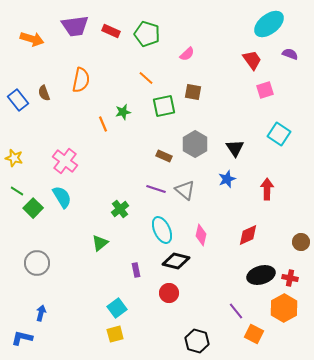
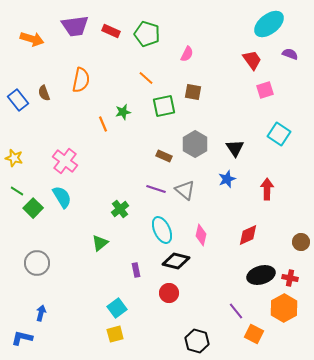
pink semicircle at (187, 54): rotated 21 degrees counterclockwise
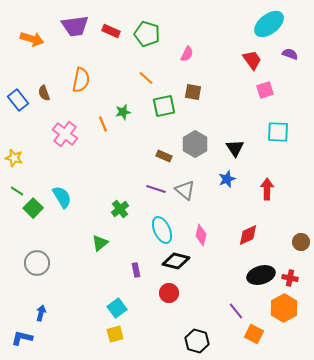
cyan square at (279, 134): moved 1 px left, 2 px up; rotated 30 degrees counterclockwise
pink cross at (65, 161): moved 27 px up
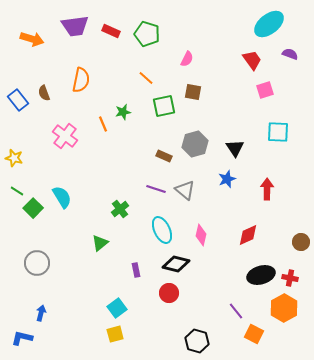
pink semicircle at (187, 54): moved 5 px down
pink cross at (65, 134): moved 2 px down
gray hexagon at (195, 144): rotated 15 degrees clockwise
black diamond at (176, 261): moved 3 px down
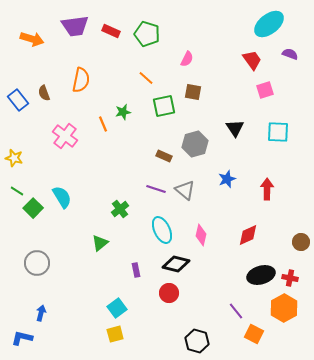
black triangle at (235, 148): moved 20 px up
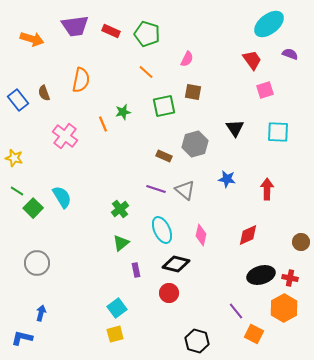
orange line at (146, 78): moved 6 px up
blue star at (227, 179): rotated 30 degrees clockwise
green triangle at (100, 243): moved 21 px right
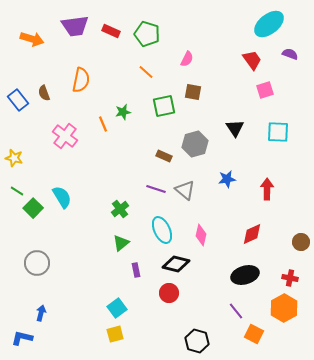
blue star at (227, 179): rotated 18 degrees counterclockwise
red diamond at (248, 235): moved 4 px right, 1 px up
black ellipse at (261, 275): moved 16 px left
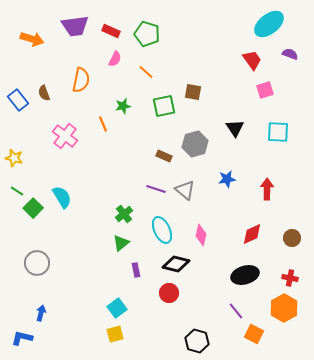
pink semicircle at (187, 59): moved 72 px left
green star at (123, 112): moved 6 px up
green cross at (120, 209): moved 4 px right, 5 px down
brown circle at (301, 242): moved 9 px left, 4 px up
